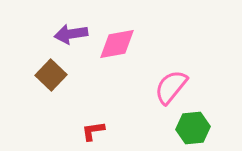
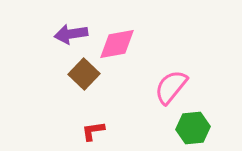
brown square: moved 33 px right, 1 px up
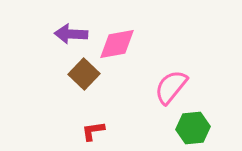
purple arrow: rotated 12 degrees clockwise
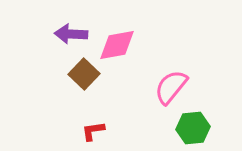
pink diamond: moved 1 px down
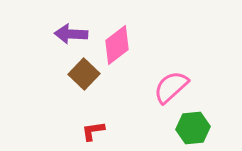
pink diamond: rotated 27 degrees counterclockwise
pink semicircle: rotated 9 degrees clockwise
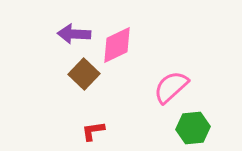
purple arrow: moved 3 px right
pink diamond: rotated 12 degrees clockwise
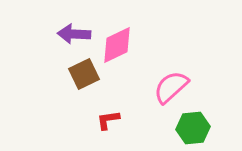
brown square: rotated 20 degrees clockwise
red L-shape: moved 15 px right, 11 px up
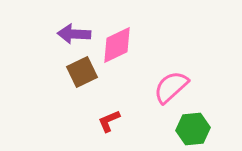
brown square: moved 2 px left, 2 px up
red L-shape: moved 1 px right, 1 px down; rotated 15 degrees counterclockwise
green hexagon: moved 1 px down
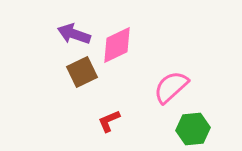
purple arrow: rotated 16 degrees clockwise
